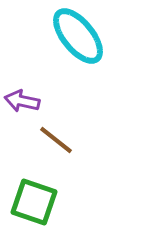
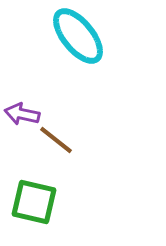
purple arrow: moved 13 px down
green square: rotated 6 degrees counterclockwise
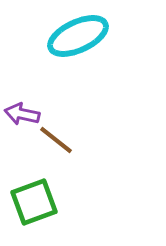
cyan ellipse: rotated 76 degrees counterclockwise
green square: rotated 33 degrees counterclockwise
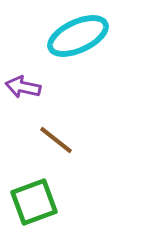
purple arrow: moved 1 px right, 27 px up
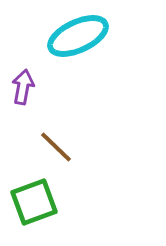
purple arrow: rotated 88 degrees clockwise
brown line: moved 7 px down; rotated 6 degrees clockwise
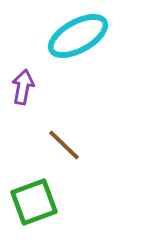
cyan ellipse: rotated 4 degrees counterclockwise
brown line: moved 8 px right, 2 px up
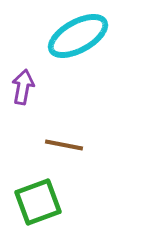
brown line: rotated 33 degrees counterclockwise
green square: moved 4 px right
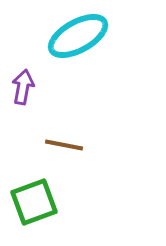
green square: moved 4 px left
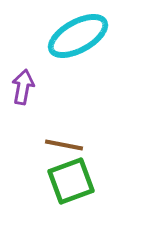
green square: moved 37 px right, 21 px up
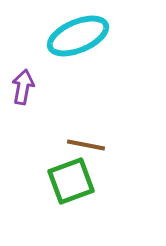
cyan ellipse: rotated 6 degrees clockwise
brown line: moved 22 px right
